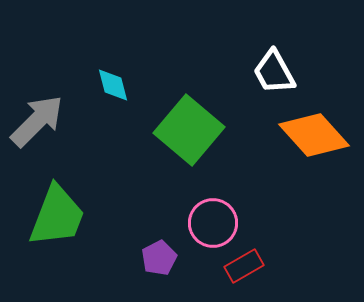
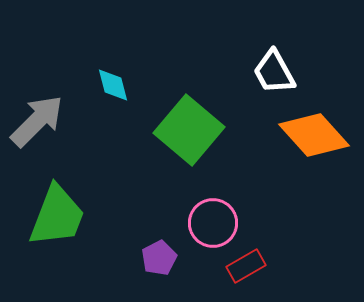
red rectangle: moved 2 px right
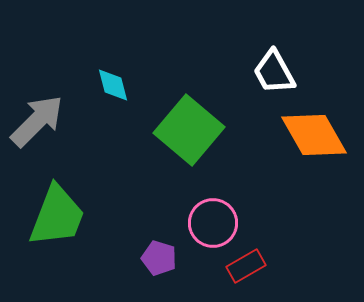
orange diamond: rotated 12 degrees clockwise
purple pentagon: rotated 28 degrees counterclockwise
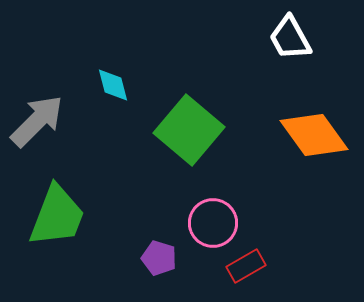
white trapezoid: moved 16 px right, 34 px up
orange diamond: rotated 6 degrees counterclockwise
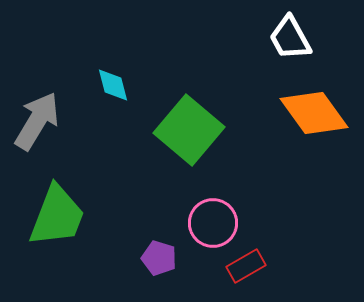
gray arrow: rotated 14 degrees counterclockwise
orange diamond: moved 22 px up
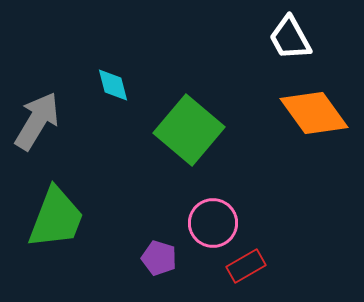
green trapezoid: moved 1 px left, 2 px down
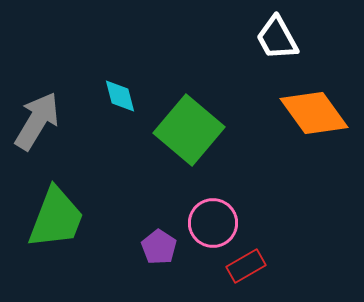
white trapezoid: moved 13 px left
cyan diamond: moved 7 px right, 11 px down
purple pentagon: moved 11 px up; rotated 16 degrees clockwise
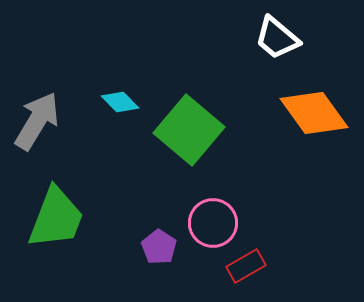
white trapezoid: rotated 21 degrees counterclockwise
cyan diamond: moved 6 px down; rotated 30 degrees counterclockwise
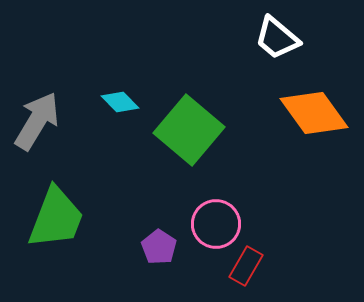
pink circle: moved 3 px right, 1 px down
red rectangle: rotated 30 degrees counterclockwise
